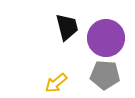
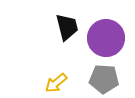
gray pentagon: moved 1 px left, 4 px down
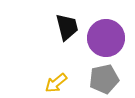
gray pentagon: rotated 16 degrees counterclockwise
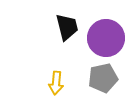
gray pentagon: moved 1 px left, 1 px up
yellow arrow: rotated 45 degrees counterclockwise
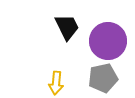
black trapezoid: rotated 12 degrees counterclockwise
purple circle: moved 2 px right, 3 px down
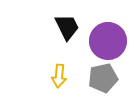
yellow arrow: moved 3 px right, 7 px up
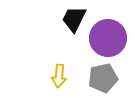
black trapezoid: moved 7 px right, 8 px up; rotated 128 degrees counterclockwise
purple circle: moved 3 px up
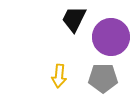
purple circle: moved 3 px right, 1 px up
gray pentagon: rotated 12 degrees clockwise
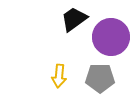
black trapezoid: rotated 28 degrees clockwise
gray pentagon: moved 3 px left
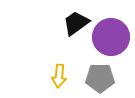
black trapezoid: moved 2 px right, 4 px down
